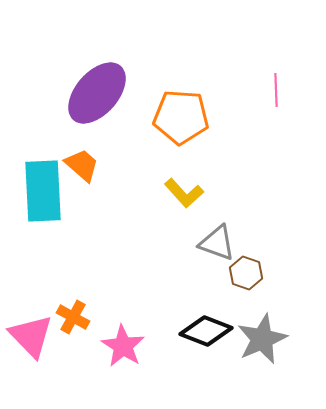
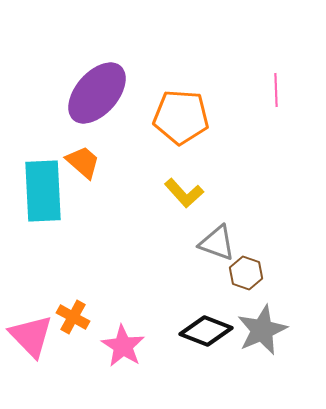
orange trapezoid: moved 1 px right, 3 px up
gray star: moved 9 px up
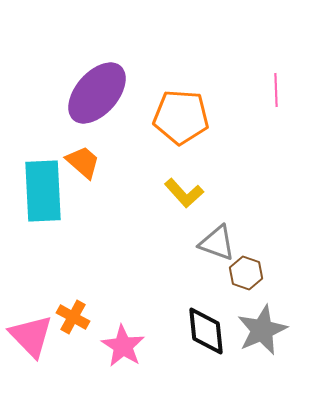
black diamond: rotated 63 degrees clockwise
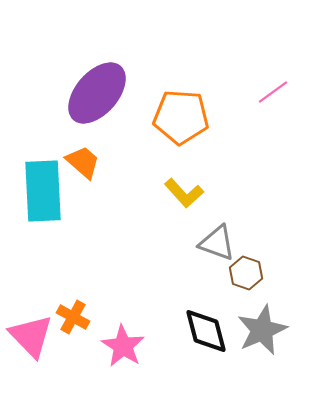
pink line: moved 3 px left, 2 px down; rotated 56 degrees clockwise
black diamond: rotated 9 degrees counterclockwise
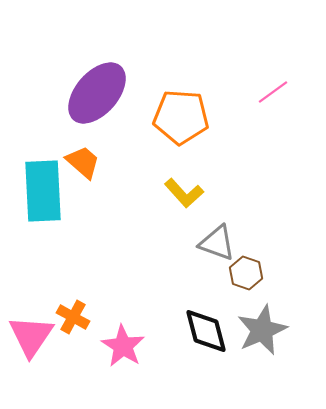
pink triangle: rotated 18 degrees clockwise
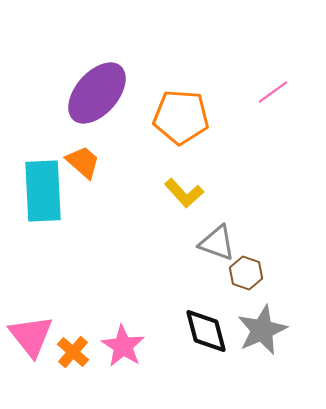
orange cross: moved 35 px down; rotated 12 degrees clockwise
pink triangle: rotated 12 degrees counterclockwise
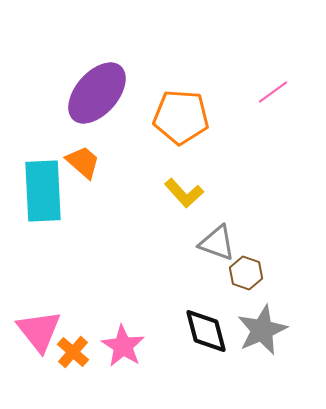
pink triangle: moved 8 px right, 5 px up
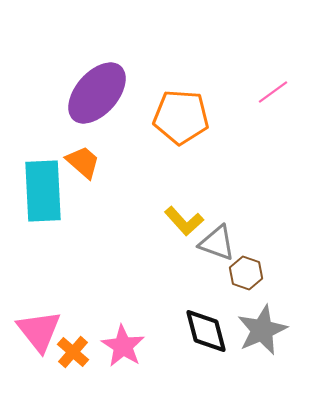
yellow L-shape: moved 28 px down
